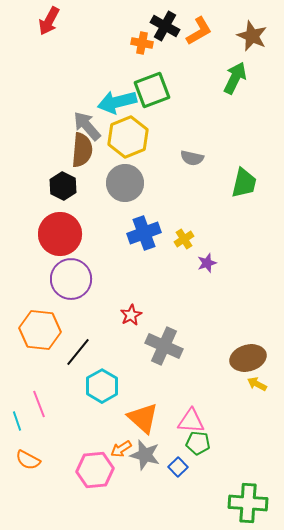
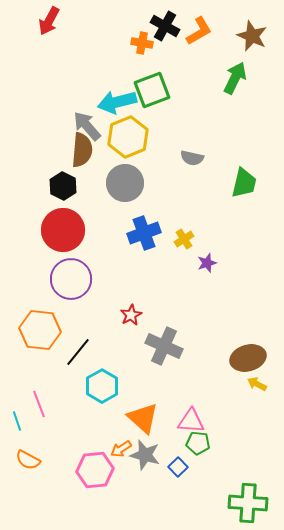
red circle: moved 3 px right, 4 px up
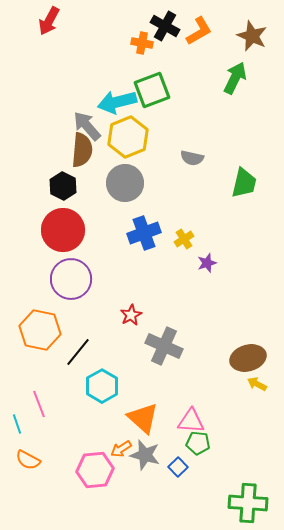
orange hexagon: rotated 6 degrees clockwise
cyan line: moved 3 px down
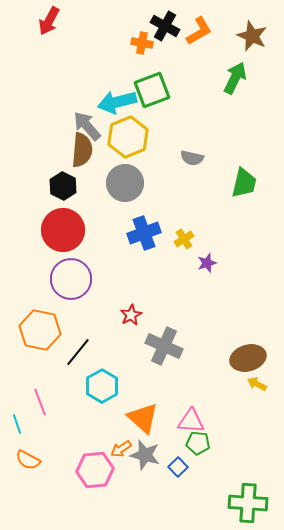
pink line: moved 1 px right, 2 px up
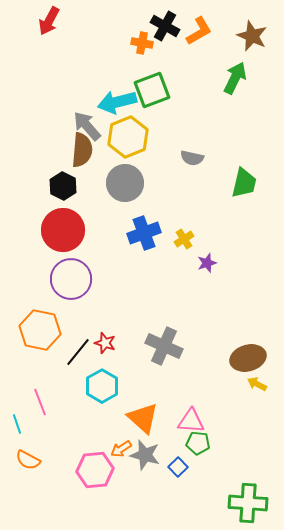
red star: moved 26 px left, 28 px down; rotated 25 degrees counterclockwise
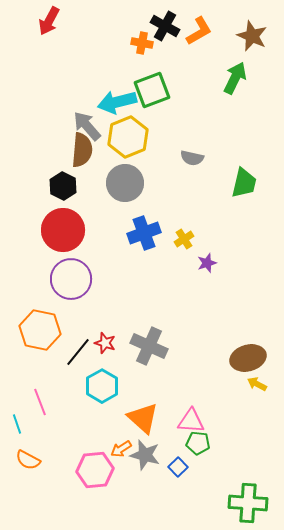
gray cross: moved 15 px left
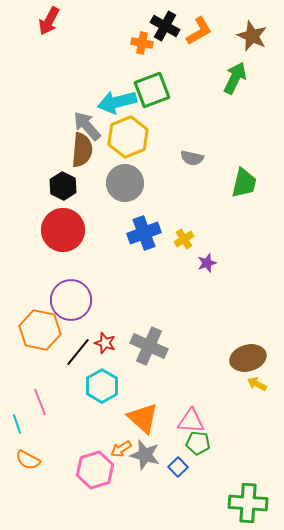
purple circle: moved 21 px down
pink hexagon: rotated 12 degrees counterclockwise
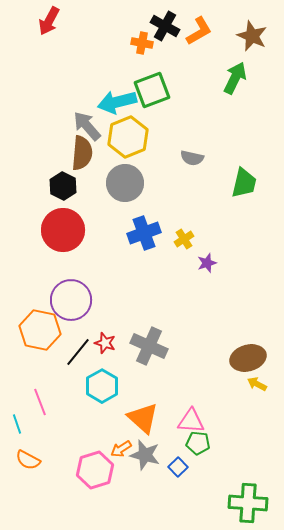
brown semicircle: moved 3 px down
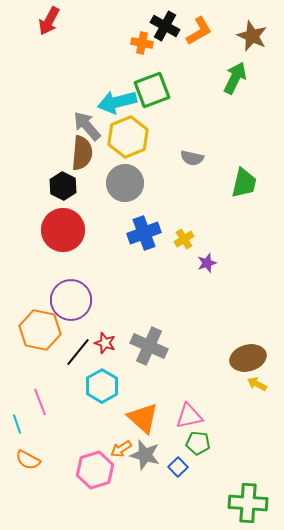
pink triangle: moved 2 px left, 5 px up; rotated 16 degrees counterclockwise
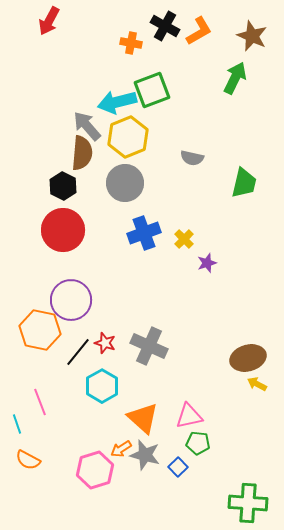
orange cross: moved 11 px left
yellow cross: rotated 12 degrees counterclockwise
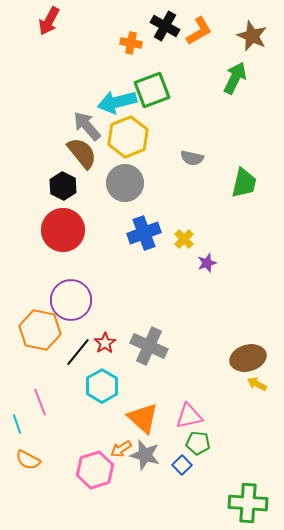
brown semicircle: rotated 44 degrees counterclockwise
red star: rotated 20 degrees clockwise
blue square: moved 4 px right, 2 px up
